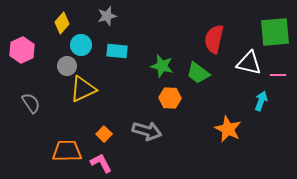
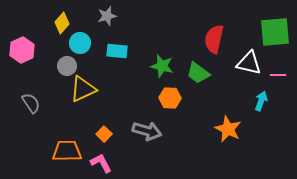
cyan circle: moved 1 px left, 2 px up
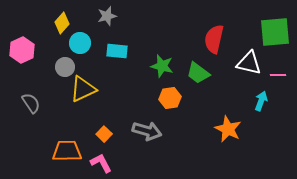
gray circle: moved 2 px left, 1 px down
orange hexagon: rotated 10 degrees counterclockwise
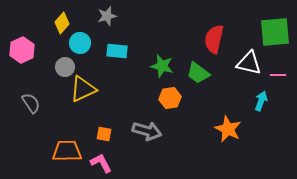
orange square: rotated 35 degrees counterclockwise
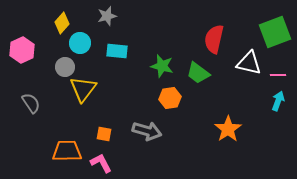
green square: rotated 16 degrees counterclockwise
yellow triangle: rotated 28 degrees counterclockwise
cyan arrow: moved 17 px right
orange star: rotated 12 degrees clockwise
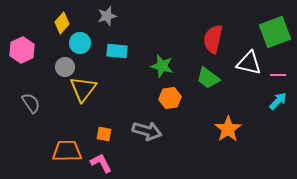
red semicircle: moved 1 px left
green trapezoid: moved 10 px right, 5 px down
cyan arrow: rotated 24 degrees clockwise
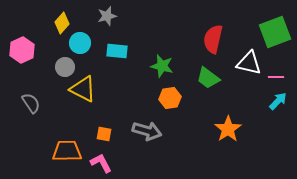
pink line: moved 2 px left, 2 px down
yellow triangle: rotated 40 degrees counterclockwise
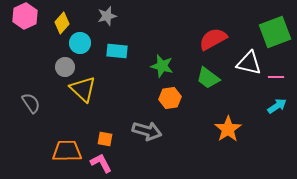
red semicircle: rotated 48 degrees clockwise
pink hexagon: moved 3 px right, 34 px up
yellow triangle: rotated 16 degrees clockwise
cyan arrow: moved 1 px left, 5 px down; rotated 12 degrees clockwise
orange square: moved 1 px right, 5 px down
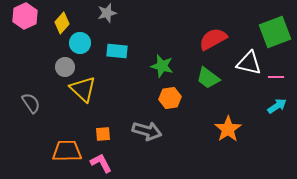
gray star: moved 3 px up
orange square: moved 2 px left, 5 px up; rotated 14 degrees counterclockwise
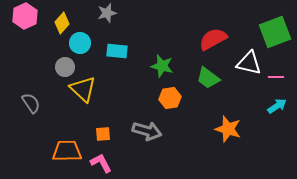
orange star: rotated 20 degrees counterclockwise
